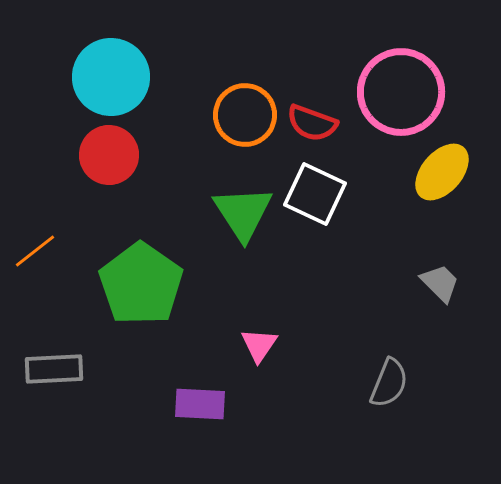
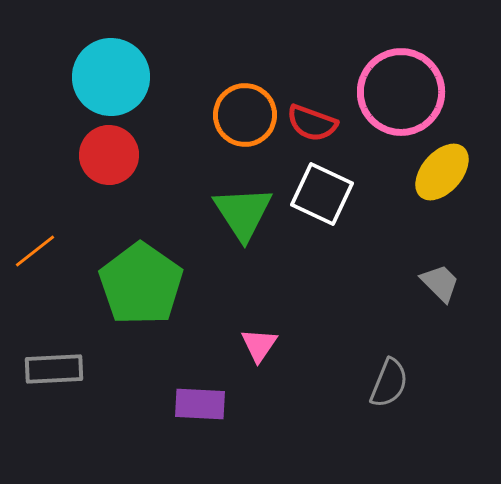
white square: moved 7 px right
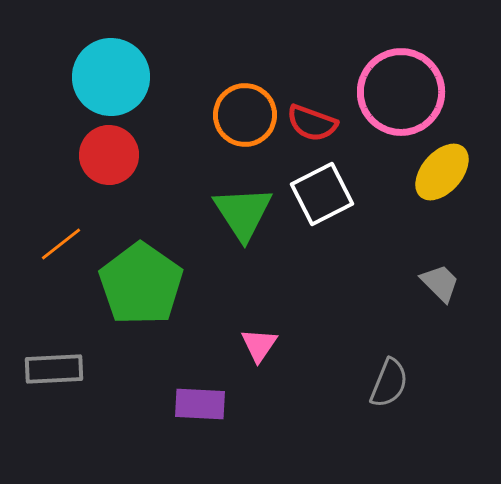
white square: rotated 38 degrees clockwise
orange line: moved 26 px right, 7 px up
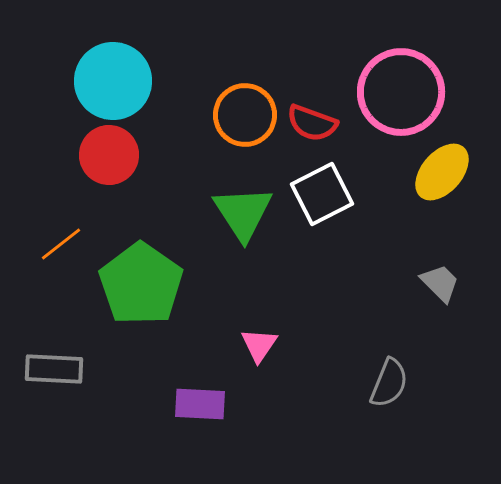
cyan circle: moved 2 px right, 4 px down
gray rectangle: rotated 6 degrees clockwise
